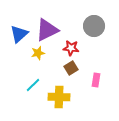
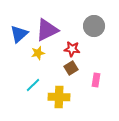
red star: moved 1 px right, 1 px down
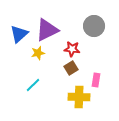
yellow cross: moved 20 px right
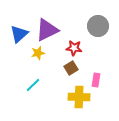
gray circle: moved 4 px right
red star: moved 2 px right, 1 px up
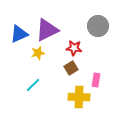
blue triangle: rotated 18 degrees clockwise
